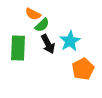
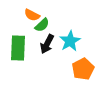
orange semicircle: moved 1 px left, 1 px down
black arrow: moved 1 px left; rotated 54 degrees clockwise
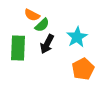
cyan star: moved 7 px right, 4 px up
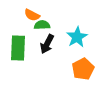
green semicircle: rotated 140 degrees counterclockwise
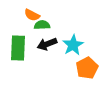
cyan star: moved 4 px left, 8 px down
black arrow: rotated 42 degrees clockwise
orange pentagon: moved 4 px right, 1 px up
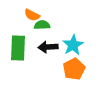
black arrow: moved 1 px right, 3 px down; rotated 18 degrees clockwise
orange pentagon: moved 13 px left, 1 px down
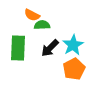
black arrow: moved 2 px right, 1 px down; rotated 42 degrees counterclockwise
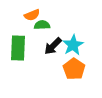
orange semicircle: rotated 49 degrees counterclockwise
black arrow: moved 3 px right, 2 px up
orange pentagon: rotated 10 degrees counterclockwise
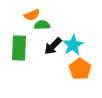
green rectangle: moved 1 px right
orange pentagon: moved 6 px right
